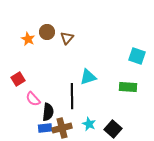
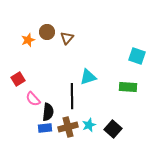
orange star: moved 1 px down; rotated 24 degrees clockwise
cyan star: moved 1 px down; rotated 24 degrees clockwise
brown cross: moved 6 px right, 1 px up
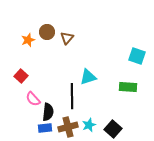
red square: moved 3 px right, 3 px up; rotated 16 degrees counterclockwise
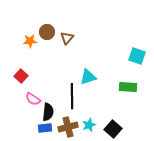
orange star: moved 2 px right, 1 px down; rotated 16 degrees clockwise
pink semicircle: rotated 14 degrees counterclockwise
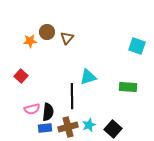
cyan square: moved 10 px up
pink semicircle: moved 1 px left, 10 px down; rotated 49 degrees counterclockwise
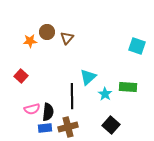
cyan triangle: rotated 24 degrees counterclockwise
cyan star: moved 16 px right, 31 px up; rotated 16 degrees counterclockwise
black square: moved 2 px left, 4 px up
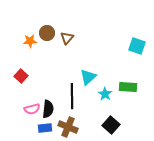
brown circle: moved 1 px down
black semicircle: moved 3 px up
brown cross: rotated 36 degrees clockwise
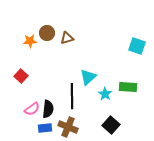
brown triangle: rotated 32 degrees clockwise
pink semicircle: rotated 21 degrees counterclockwise
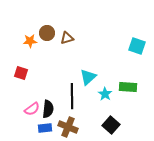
red square: moved 3 px up; rotated 24 degrees counterclockwise
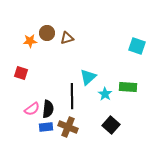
blue rectangle: moved 1 px right, 1 px up
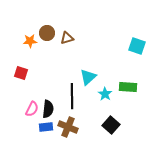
pink semicircle: rotated 28 degrees counterclockwise
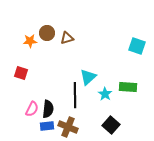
black line: moved 3 px right, 1 px up
blue rectangle: moved 1 px right, 1 px up
